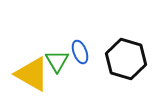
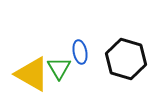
blue ellipse: rotated 10 degrees clockwise
green triangle: moved 2 px right, 7 px down
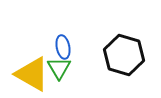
blue ellipse: moved 17 px left, 5 px up
black hexagon: moved 2 px left, 4 px up
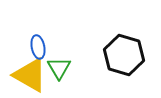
blue ellipse: moved 25 px left
yellow triangle: moved 2 px left, 1 px down
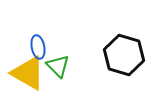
green triangle: moved 1 px left, 2 px up; rotated 15 degrees counterclockwise
yellow triangle: moved 2 px left, 2 px up
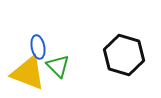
yellow triangle: rotated 9 degrees counterclockwise
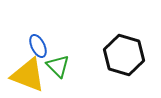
blue ellipse: moved 1 px up; rotated 15 degrees counterclockwise
yellow triangle: moved 2 px down
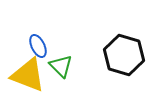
green triangle: moved 3 px right
